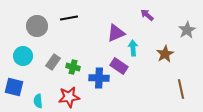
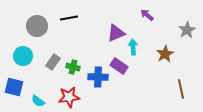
cyan arrow: moved 1 px up
blue cross: moved 1 px left, 1 px up
cyan semicircle: rotated 48 degrees counterclockwise
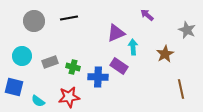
gray circle: moved 3 px left, 5 px up
gray star: rotated 18 degrees counterclockwise
cyan circle: moved 1 px left
gray rectangle: moved 3 px left; rotated 35 degrees clockwise
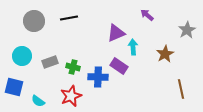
gray star: rotated 18 degrees clockwise
red star: moved 2 px right, 1 px up; rotated 15 degrees counterclockwise
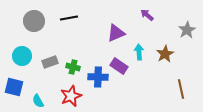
cyan arrow: moved 6 px right, 5 px down
cyan semicircle: rotated 24 degrees clockwise
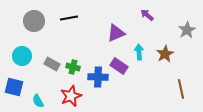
gray rectangle: moved 2 px right, 2 px down; rotated 49 degrees clockwise
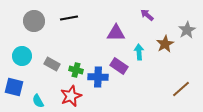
purple triangle: rotated 24 degrees clockwise
brown star: moved 10 px up
green cross: moved 3 px right, 3 px down
brown line: rotated 60 degrees clockwise
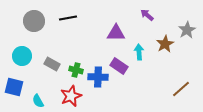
black line: moved 1 px left
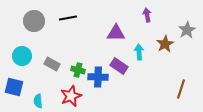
purple arrow: rotated 40 degrees clockwise
green cross: moved 2 px right
brown line: rotated 30 degrees counterclockwise
cyan semicircle: rotated 24 degrees clockwise
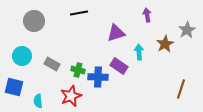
black line: moved 11 px right, 5 px up
purple triangle: rotated 18 degrees counterclockwise
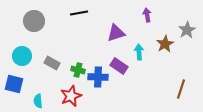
gray rectangle: moved 1 px up
blue square: moved 3 px up
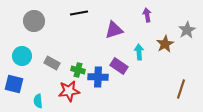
purple triangle: moved 2 px left, 3 px up
red star: moved 2 px left, 5 px up; rotated 15 degrees clockwise
